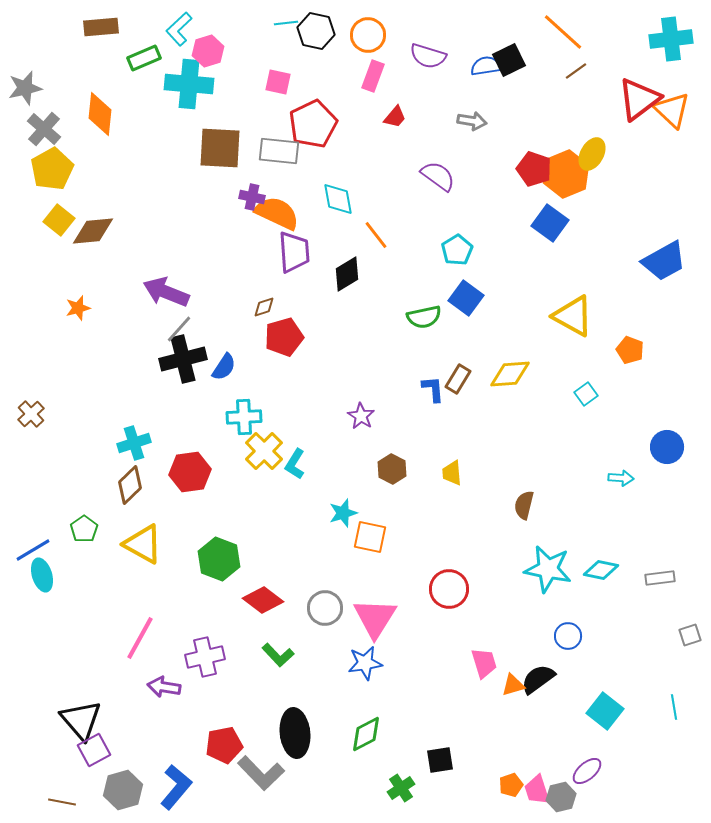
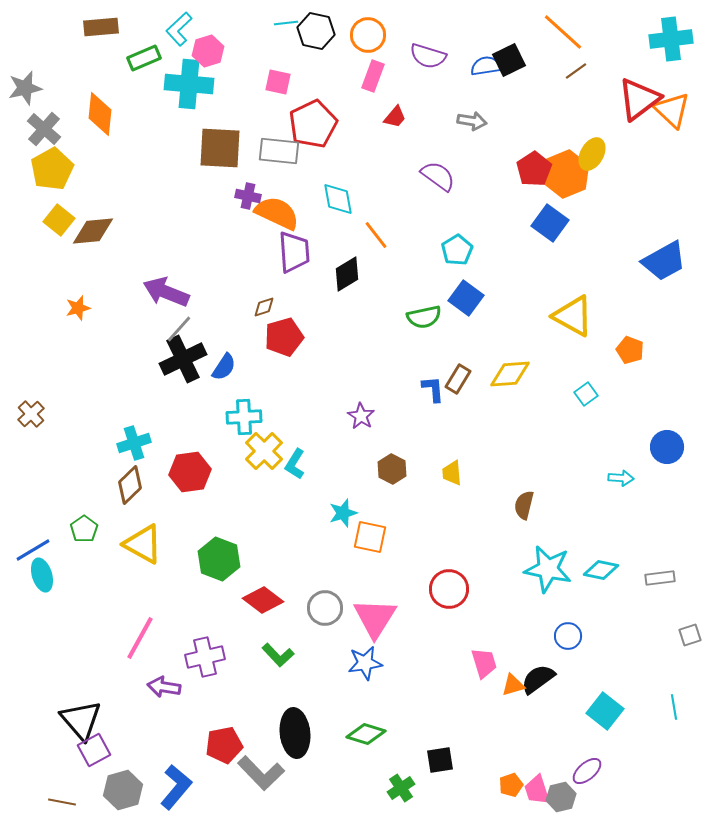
red pentagon at (534, 169): rotated 20 degrees clockwise
purple cross at (252, 197): moved 4 px left, 1 px up
black cross at (183, 359): rotated 12 degrees counterclockwise
green diamond at (366, 734): rotated 45 degrees clockwise
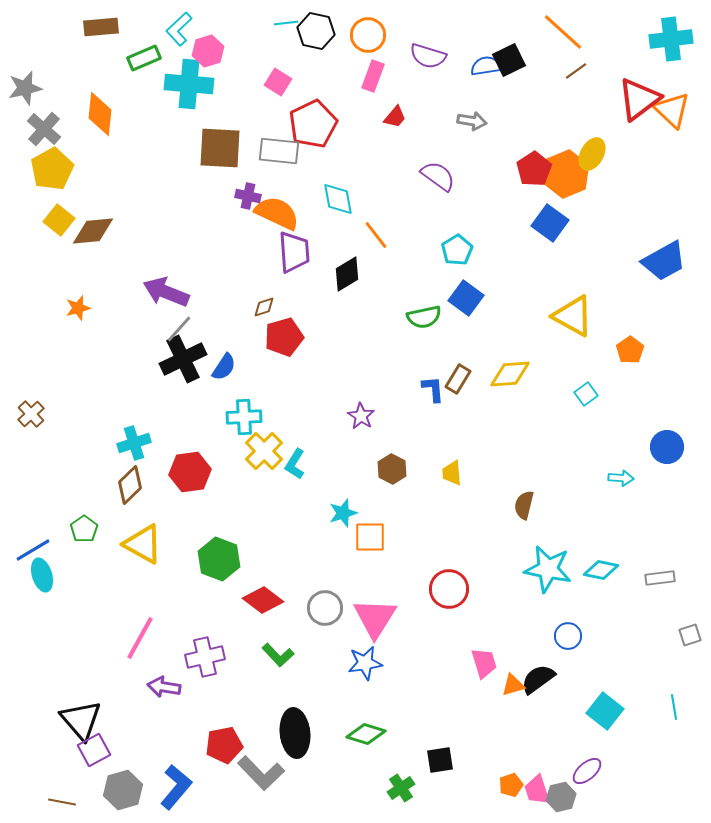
pink square at (278, 82): rotated 20 degrees clockwise
orange pentagon at (630, 350): rotated 16 degrees clockwise
orange square at (370, 537): rotated 12 degrees counterclockwise
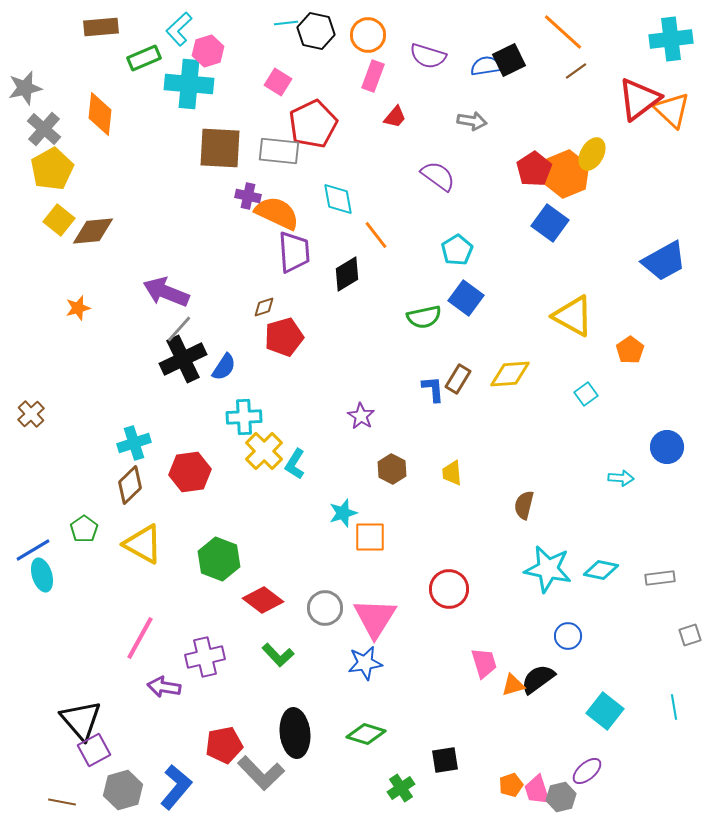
black square at (440, 760): moved 5 px right
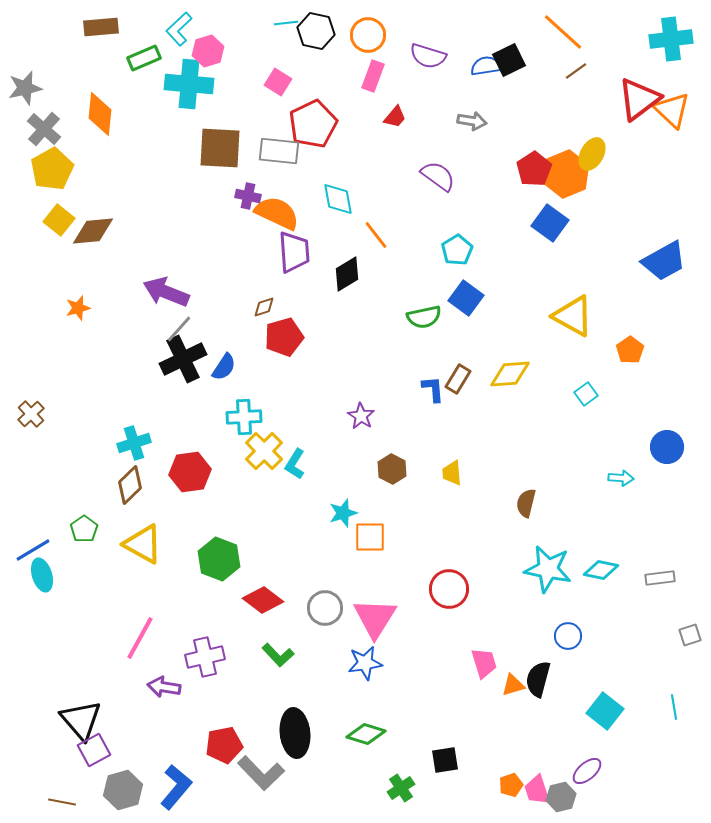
brown semicircle at (524, 505): moved 2 px right, 2 px up
black semicircle at (538, 679): rotated 39 degrees counterclockwise
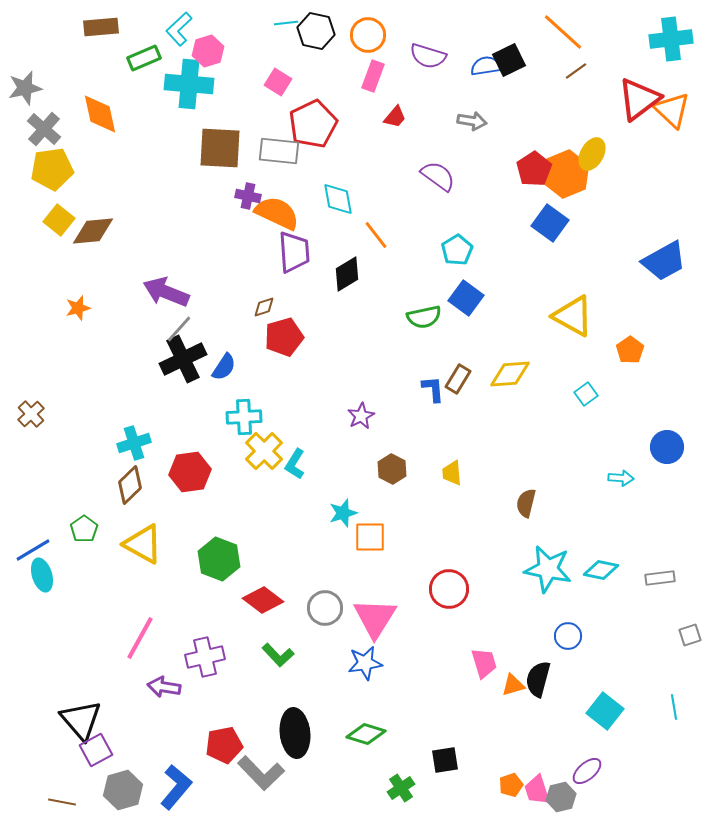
orange diamond at (100, 114): rotated 18 degrees counterclockwise
yellow pentagon at (52, 169): rotated 21 degrees clockwise
purple star at (361, 416): rotated 12 degrees clockwise
purple square at (94, 750): moved 2 px right
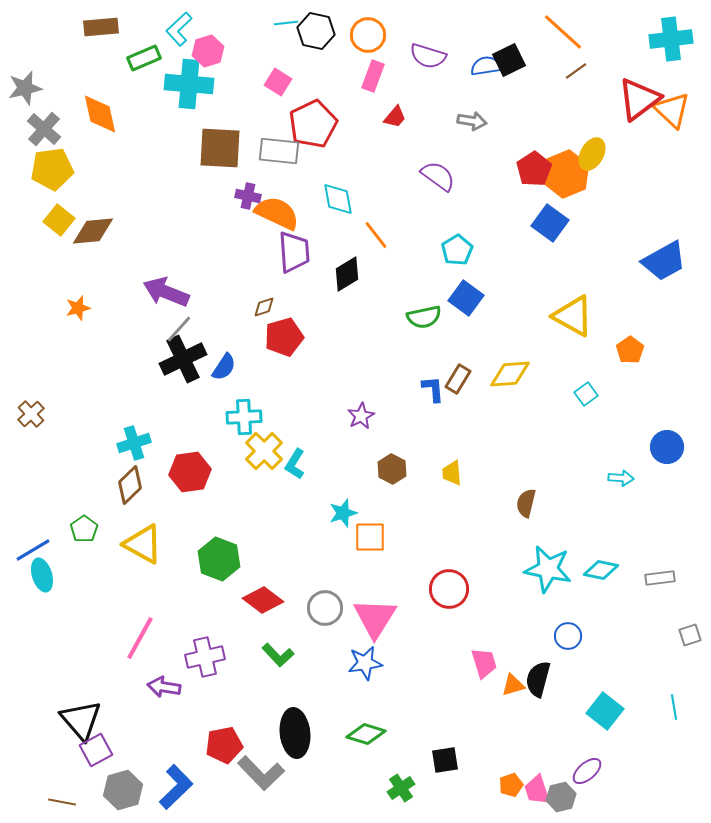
blue L-shape at (176, 787): rotated 6 degrees clockwise
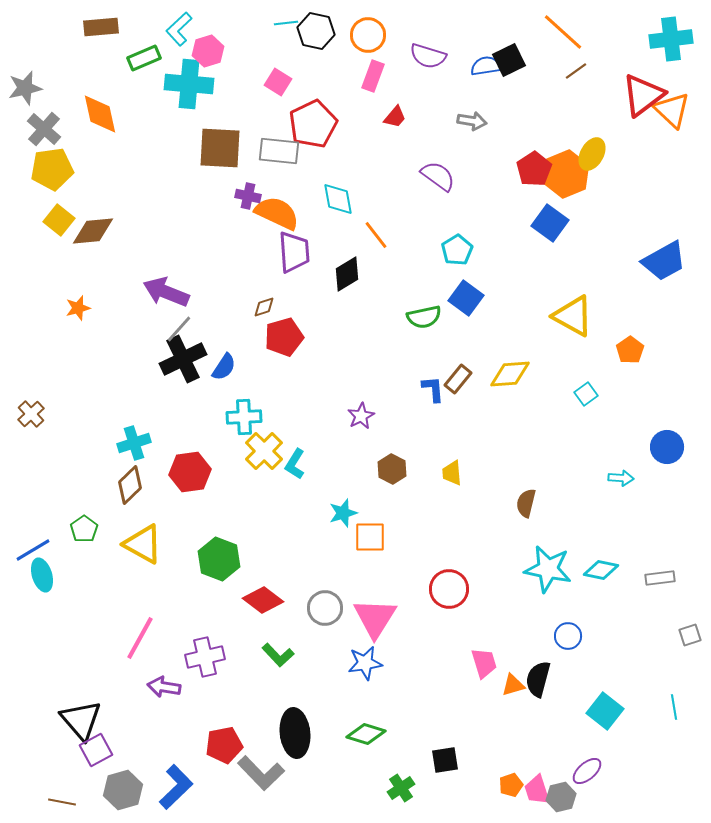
red triangle at (639, 99): moved 4 px right, 4 px up
brown rectangle at (458, 379): rotated 8 degrees clockwise
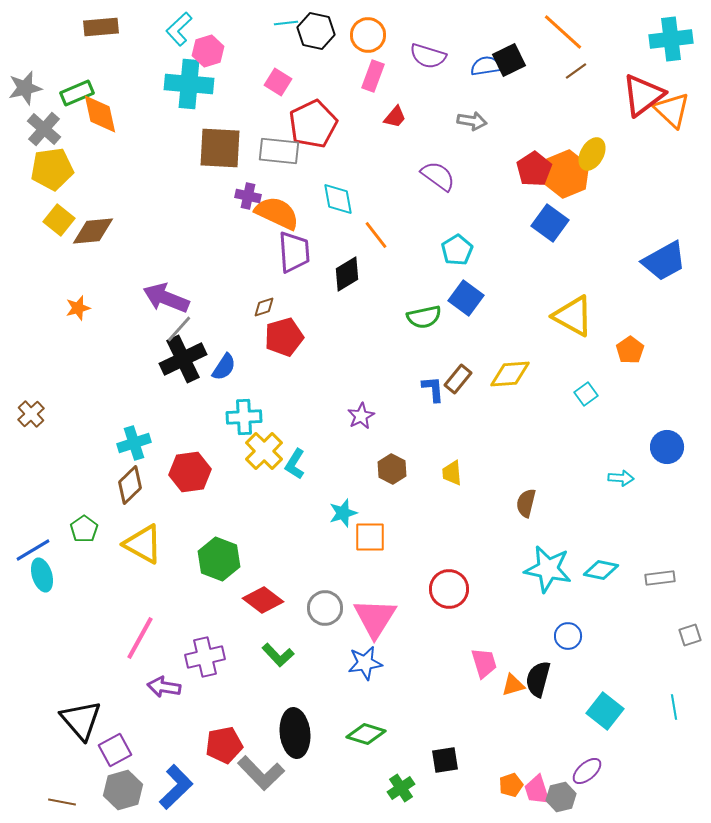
green rectangle at (144, 58): moved 67 px left, 35 px down
purple arrow at (166, 292): moved 6 px down
purple square at (96, 750): moved 19 px right
